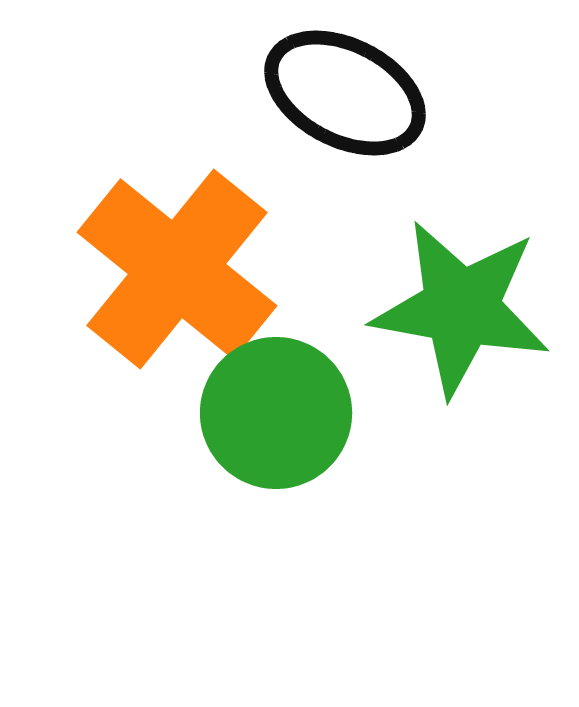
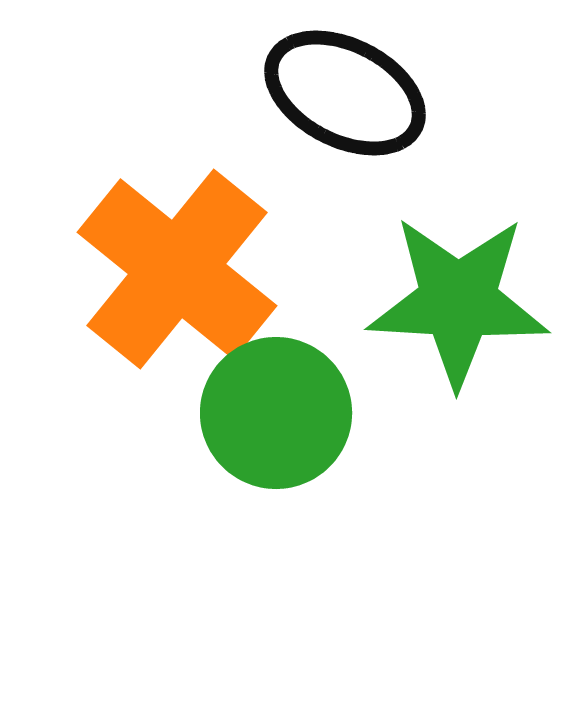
green star: moved 3 px left, 7 px up; rotated 7 degrees counterclockwise
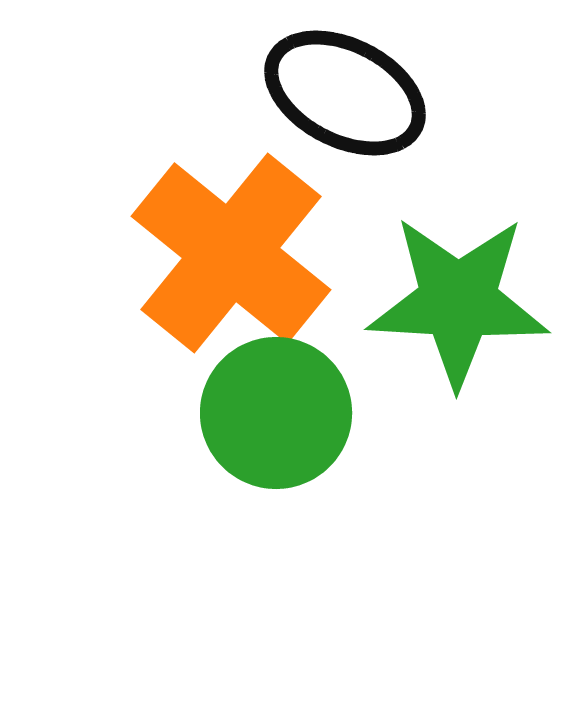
orange cross: moved 54 px right, 16 px up
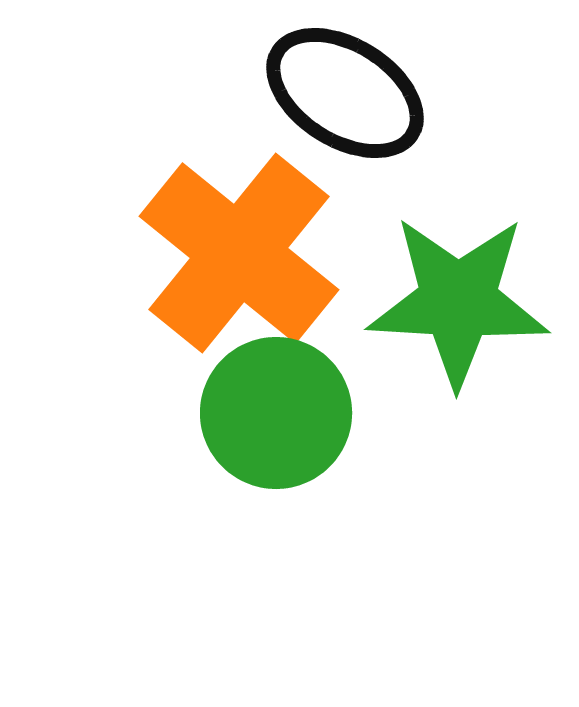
black ellipse: rotated 5 degrees clockwise
orange cross: moved 8 px right
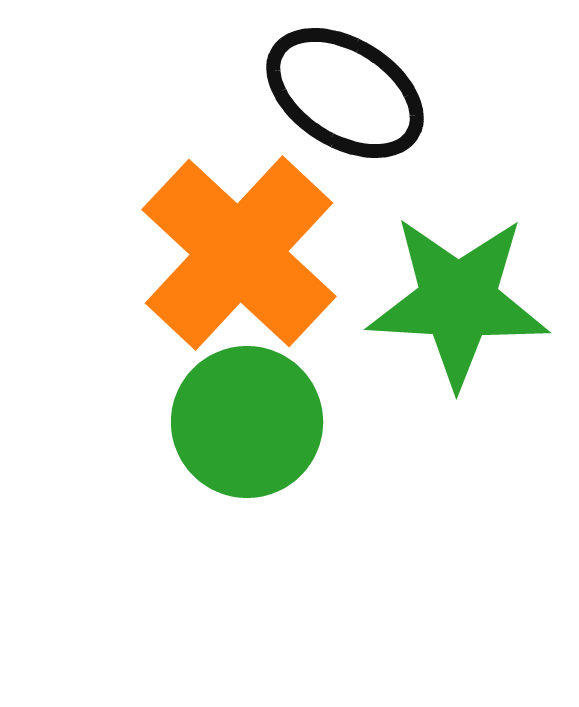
orange cross: rotated 4 degrees clockwise
green circle: moved 29 px left, 9 px down
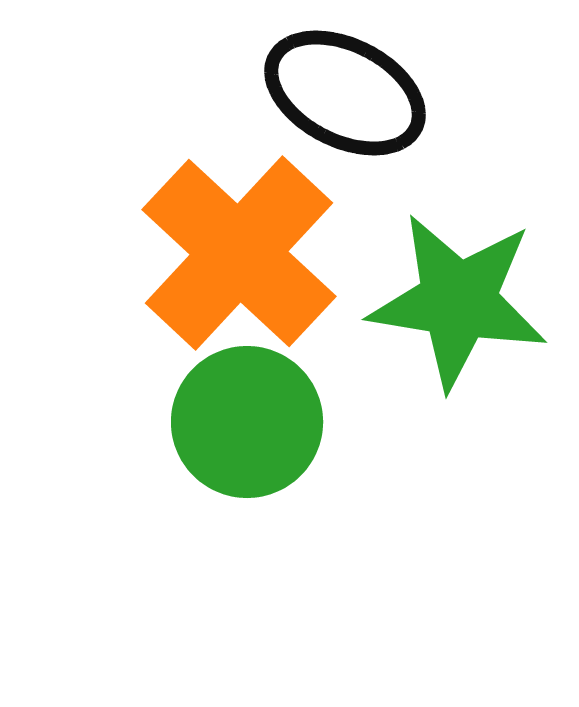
black ellipse: rotated 5 degrees counterclockwise
green star: rotated 6 degrees clockwise
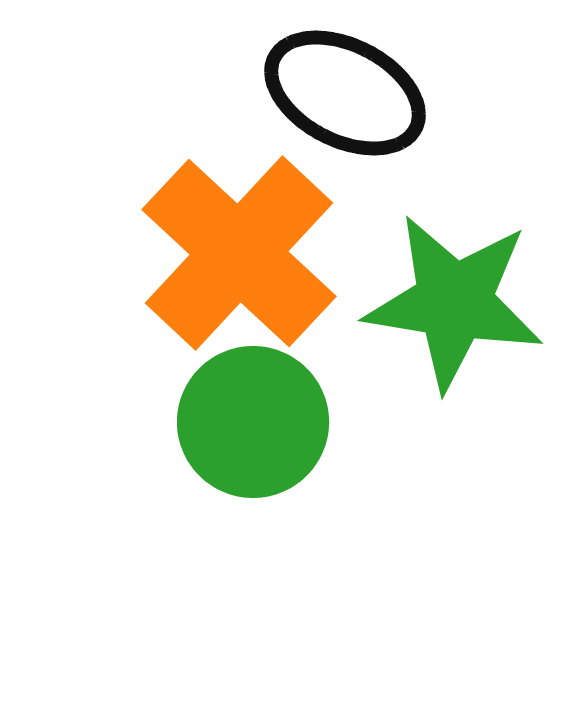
green star: moved 4 px left, 1 px down
green circle: moved 6 px right
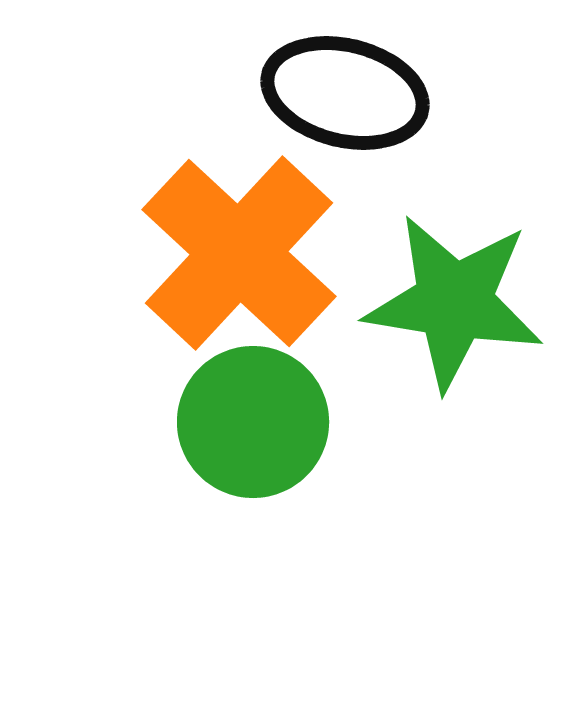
black ellipse: rotated 13 degrees counterclockwise
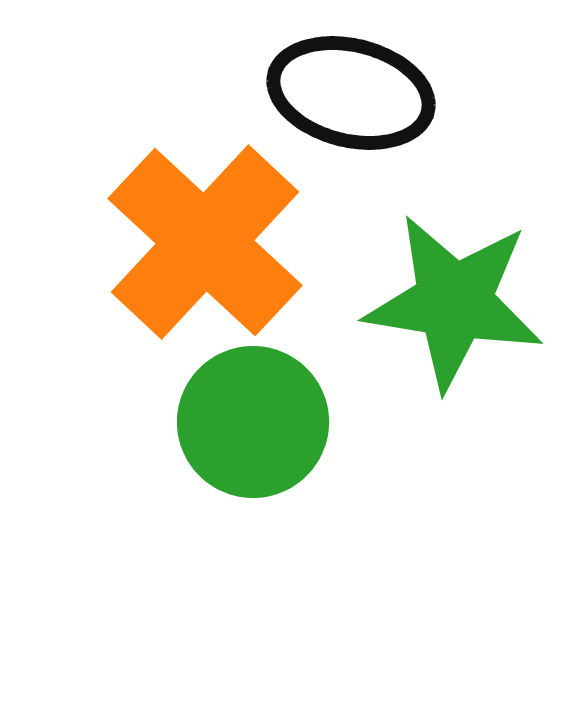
black ellipse: moved 6 px right
orange cross: moved 34 px left, 11 px up
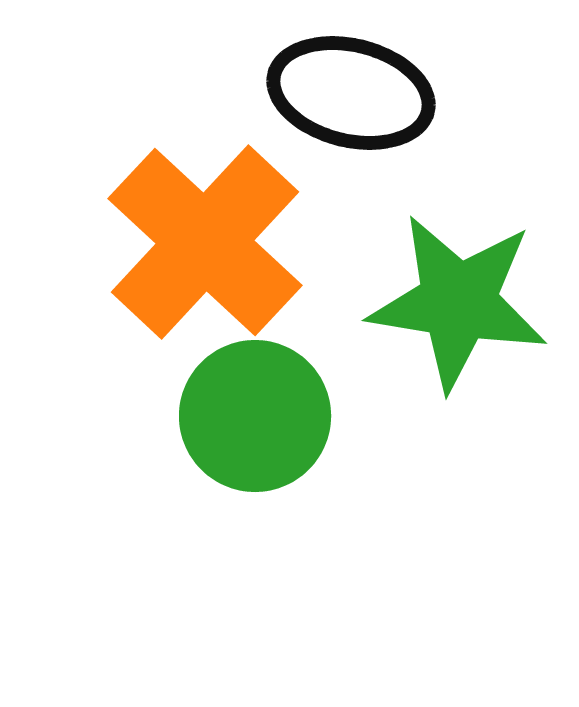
green star: moved 4 px right
green circle: moved 2 px right, 6 px up
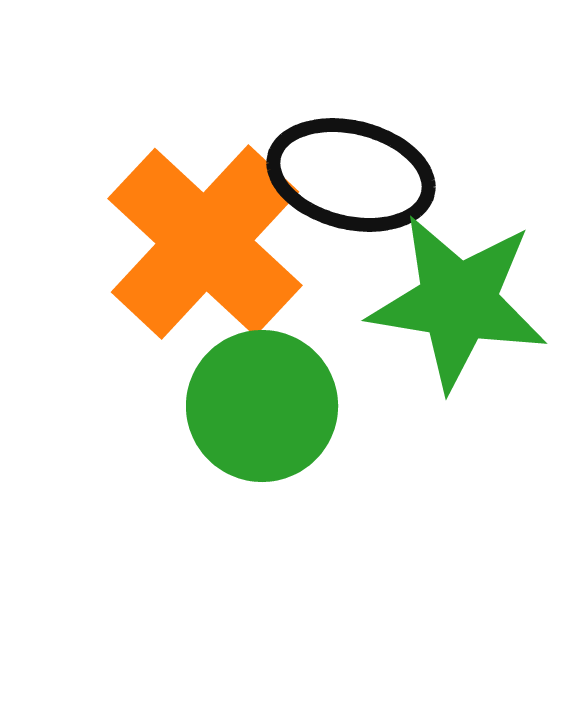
black ellipse: moved 82 px down
green circle: moved 7 px right, 10 px up
